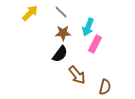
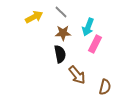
yellow arrow: moved 4 px right, 4 px down; rotated 18 degrees clockwise
black semicircle: rotated 48 degrees counterclockwise
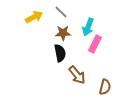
black semicircle: moved 1 px up
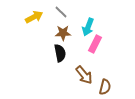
brown arrow: moved 7 px right
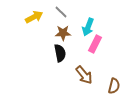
brown semicircle: moved 9 px right, 1 px up
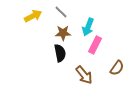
yellow arrow: moved 1 px left, 1 px up
pink rectangle: moved 1 px down
brown semicircle: moved 3 px right, 18 px up; rotated 21 degrees clockwise
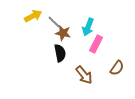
gray line: moved 7 px left, 10 px down
brown star: rotated 14 degrees clockwise
pink rectangle: moved 1 px right, 1 px up
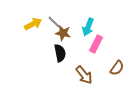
yellow arrow: moved 8 px down
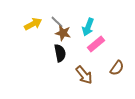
gray line: moved 3 px right
pink rectangle: rotated 24 degrees clockwise
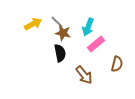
brown semicircle: moved 4 px up; rotated 21 degrees counterclockwise
